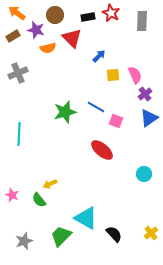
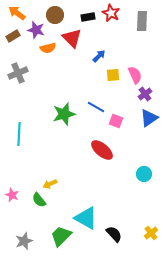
green star: moved 1 px left, 2 px down
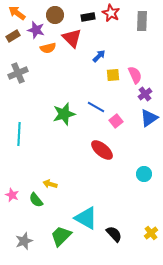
pink square: rotated 32 degrees clockwise
yellow arrow: rotated 40 degrees clockwise
green semicircle: moved 3 px left
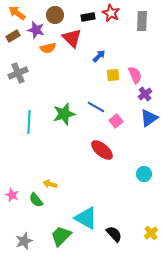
cyan line: moved 10 px right, 12 px up
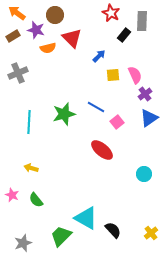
black rectangle: moved 36 px right, 18 px down; rotated 40 degrees counterclockwise
pink square: moved 1 px right, 1 px down
yellow arrow: moved 19 px left, 16 px up
black semicircle: moved 1 px left, 4 px up
gray star: moved 1 px left, 2 px down
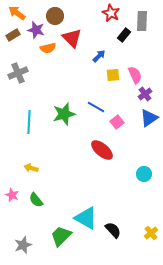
brown circle: moved 1 px down
brown rectangle: moved 1 px up
gray star: moved 2 px down
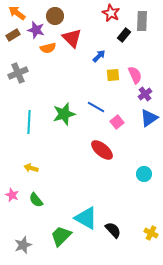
yellow cross: rotated 24 degrees counterclockwise
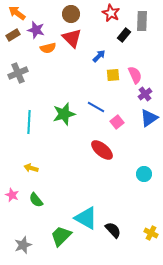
brown circle: moved 16 px right, 2 px up
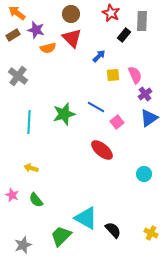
gray cross: moved 3 px down; rotated 30 degrees counterclockwise
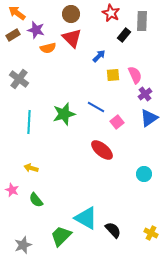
gray cross: moved 1 px right, 3 px down
pink star: moved 5 px up
